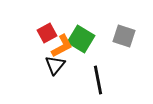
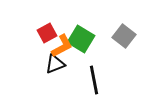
gray square: rotated 20 degrees clockwise
black triangle: moved 1 px up; rotated 30 degrees clockwise
black line: moved 4 px left
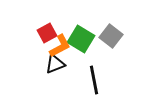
gray square: moved 13 px left
orange L-shape: moved 2 px left
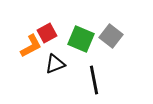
green square: rotated 8 degrees counterclockwise
orange L-shape: moved 29 px left
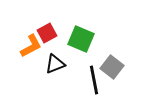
gray square: moved 1 px right, 31 px down
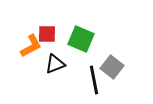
red square: moved 1 px down; rotated 30 degrees clockwise
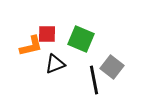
orange L-shape: rotated 15 degrees clockwise
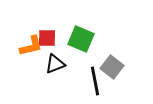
red square: moved 4 px down
black line: moved 1 px right, 1 px down
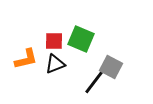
red square: moved 7 px right, 3 px down
orange L-shape: moved 5 px left, 13 px down
gray square: moved 1 px left; rotated 10 degrees counterclockwise
black line: rotated 48 degrees clockwise
